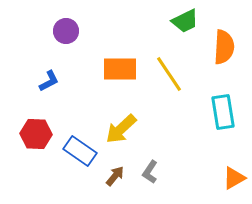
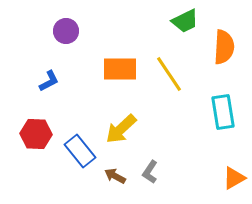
blue rectangle: rotated 16 degrees clockwise
brown arrow: rotated 100 degrees counterclockwise
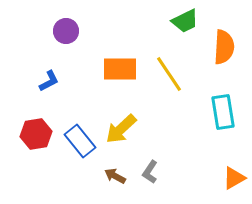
red hexagon: rotated 12 degrees counterclockwise
blue rectangle: moved 10 px up
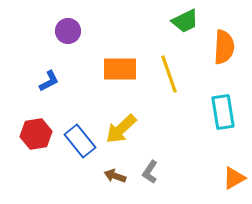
purple circle: moved 2 px right
yellow line: rotated 15 degrees clockwise
brown arrow: rotated 10 degrees counterclockwise
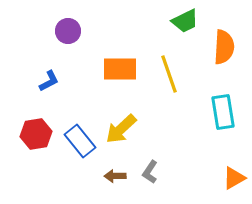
brown arrow: rotated 20 degrees counterclockwise
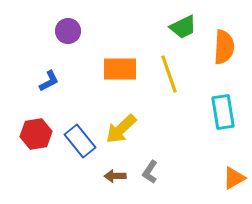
green trapezoid: moved 2 px left, 6 px down
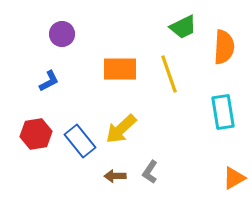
purple circle: moved 6 px left, 3 px down
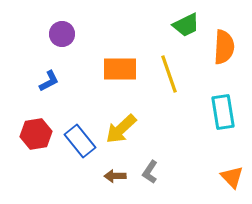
green trapezoid: moved 3 px right, 2 px up
orange triangle: moved 2 px left, 1 px up; rotated 45 degrees counterclockwise
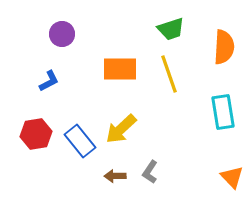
green trapezoid: moved 15 px left, 4 px down; rotated 8 degrees clockwise
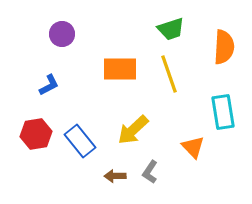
blue L-shape: moved 4 px down
yellow arrow: moved 12 px right, 1 px down
orange triangle: moved 39 px left, 30 px up
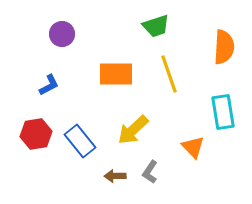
green trapezoid: moved 15 px left, 3 px up
orange rectangle: moved 4 px left, 5 px down
